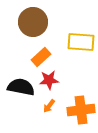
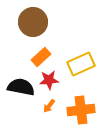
yellow rectangle: moved 22 px down; rotated 28 degrees counterclockwise
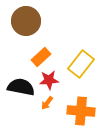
brown circle: moved 7 px left, 1 px up
yellow rectangle: rotated 28 degrees counterclockwise
orange arrow: moved 2 px left, 3 px up
orange cross: moved 1 px down; rotated 12 degrees clockwise
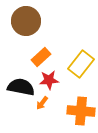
orange arrow: moved 5 px left
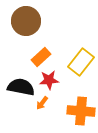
yellow rectangle: moved 2 px up
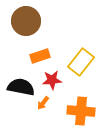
orange rectangle: moved 1 px left, 1 px up; rotated 24 degrees clockwise
red star: moved 3 px right
orange arrow: moved 1 px right
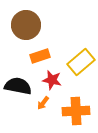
brown circle: moved 4 px down
yellow rectangle: rotated 12 degrees clockwise
red star: rotated 18 degrees clockwise
black semicircle: moved 3 px left, 1 px up
orange cross: moved 5 px left; rotated 8 degrees counterclockwise
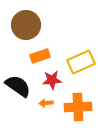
yellow rectangle: rotated 16 degrees clockwise
red star: rotated 18 degrees counterclockwise
black semicircle: rotated 24 degrees clockwise
orange arrow: moved 3 px right; rotated 48 degrees clockwise
orange cross: moved 2 px right, 4 px up
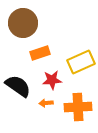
brown circle: moved 3 px left, 2 px up
orange rectangle: moved 3 px up
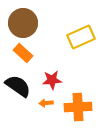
orange rectangle: moved 17 px left; rotated 60 degrees clockwise
yellow rectangle: moved 25 px up
